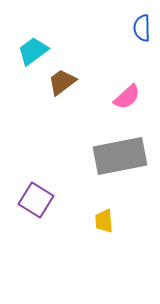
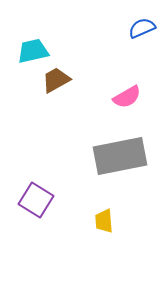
blue semicircle: rotated 68 degrees clockwise
cyan trapezoid: rotated 24 degrees clockwise
brown trapezoid: moved 6 px left, 2 px up; rotated 8 degrees clockwise
pink semicircle: rotated 12 degrees clockwise
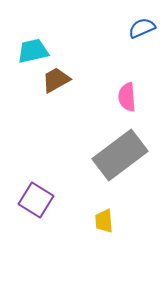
pink semicircle: rotated 116 degrees clockwise
gray rectangle: moved 1 px up; rotated 26 degrees counterclockwise
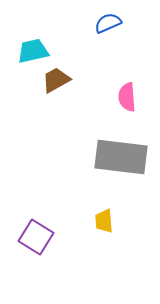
blue semicircle: moved 34 px left, 5 px up
gray rectangle: moved 1 px right, 2 px down; rotated 44 degrees clockwise
purple square: moved 37 px down
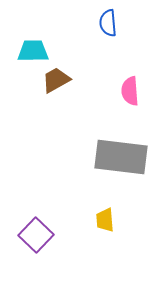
blue semicircle: rotated 72 degrees counterclockwise
cyan trapezoid: rotated 12 degrees clockwise
pink semicircle: moved 3 px right, 6 px up
yellow trapezoid: moved 1 px right, 1 px up
purple square: moved 2 px up; rotated 12 degrees clockwise
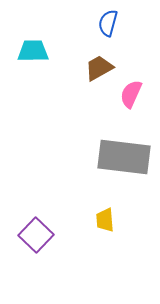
blue semicircle: rotated 20 degrees clockwise
brown trapezoid: moved 43 px right, 12 px up
pink semicircle: moved 1 px right, 3 px down; rotated 28 degrees clockwise
gray rectangle: moved 3 px right
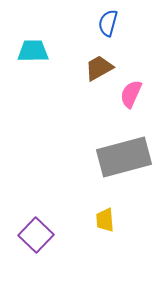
gray rectangle: rotated 22 degrees counterclockwise
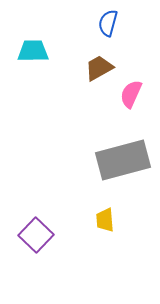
gray rectangle: moved 1 px left, 3 px down
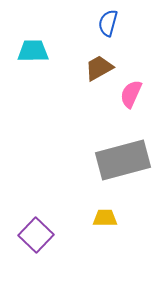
yellow trapezoid: moved 2 px up; rotated 95 degrees clockwise
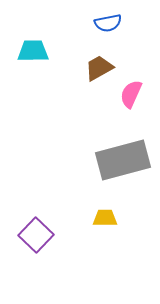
blue semicircle: rotated 116 degrees counterclockwise
